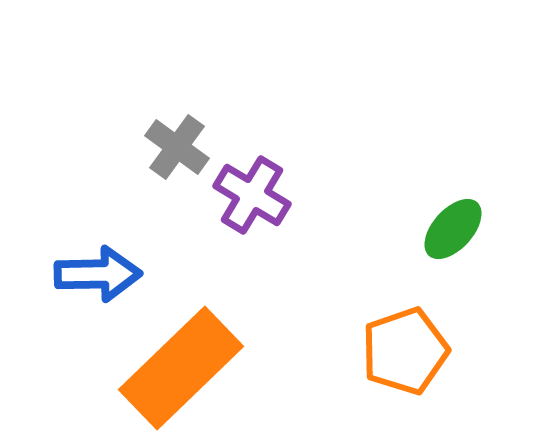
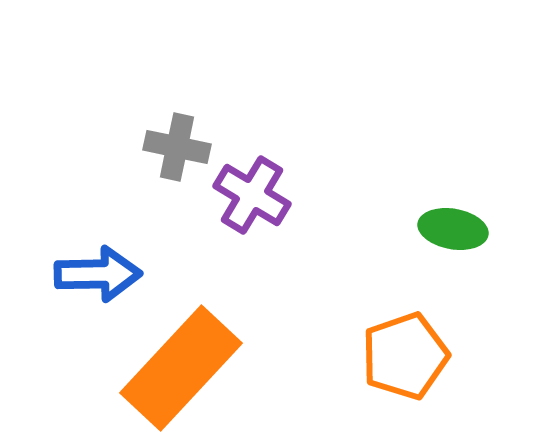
gray cross: rotated 24 degrees counterclockwise
green ellipse: rotated 58 degrees clockwise
orange pentagon: moved 5 px down
orange rectangle: rotated 3 degrees counterclockwise
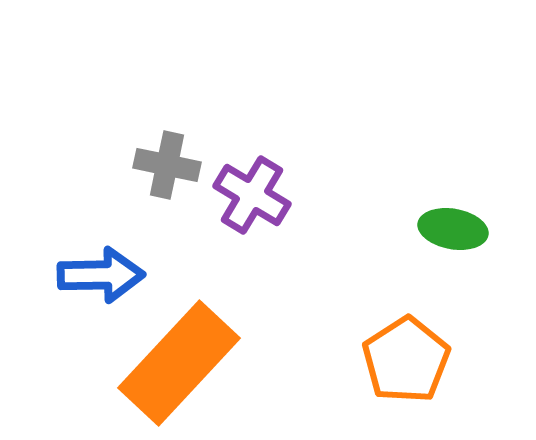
gray cross: moved 10 px left, 18 px down
blue arrow: moved 3 px right, 1 px down
orange pentagon: moved 1 px right, 4 px down; rotated 14 degrees counterclockwise
orange rectangle: moved 2 px left, 5 px up
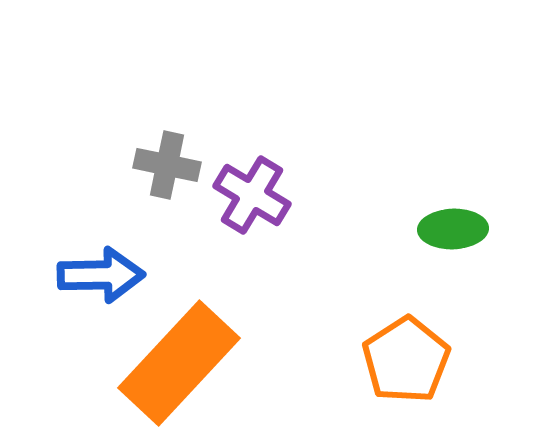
green ellipse: rotated 12 degrees counterclockwise
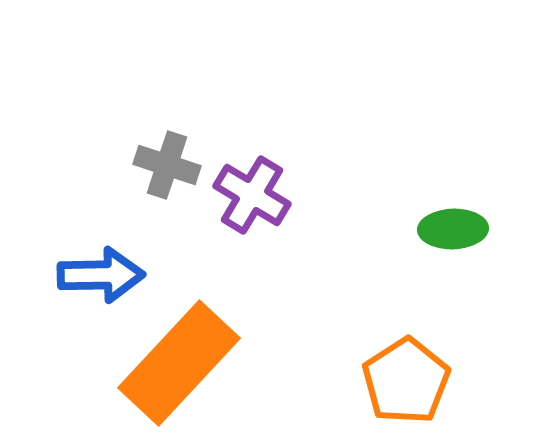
gray cross: rotated 6 degrees clockwise
orange pentagon: moved 21 px down
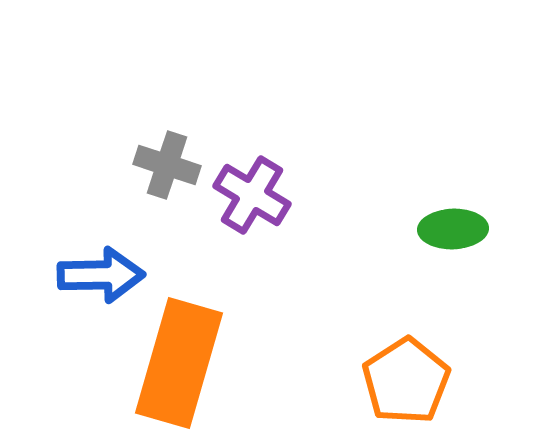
orange rectangle: rotated 27 degrees counterclockwise
